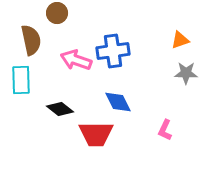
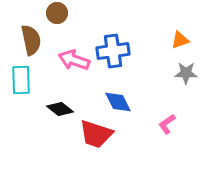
pink arrow: moved 2 px left
pink L-shape: moved 2 px right, 6 px up; rotated 30 degrees clockwise
red trapezoid: rotated 18 degrees clockwise
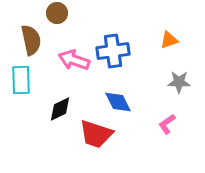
orange triangle: moved 11 px left
gray star: moved 7 px left, 9 px down
black diamond: rotated 64 degrees counterclockwise
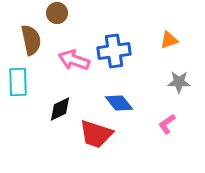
blue cross: moved 1 px right
cyan rectangle: moved 3 px left, 2 px down
blue diamond: moved 1 px right, 1 px down; rotated 12 degrees counterclockwise
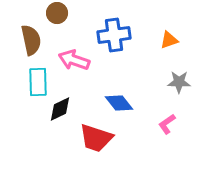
blue cross: moved 16 px up
cyan rectangle: moved 20 px right
red trapezoid: moved 4 px down
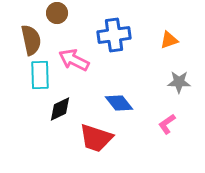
pink arrow: rotated 8 degrees clockwise
cyan rectangle: moved 2 px right, 7 px up
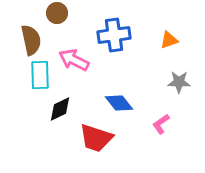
pink L-shape: moved 6 px left
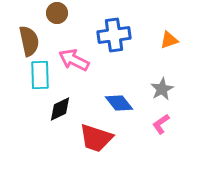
brown semicircle: moved 2 px left, 1 px down
gray star: moved 17 px left, 7 px down; rotated 30 degrees counterclockwise
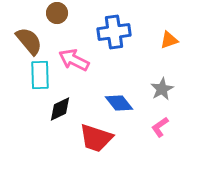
blue cross: moved 3 px up
brown semicircle: rotated 28 degrees counterclockwise
pink L-shape: moved 1 px left, 3 px down
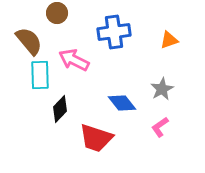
blue diamond: moved 3 px right
black diamond: rotated 20 degrees counterclockwise
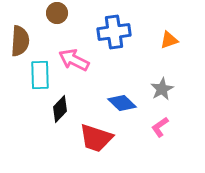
brown semicircle: moved 9 px left; rotated 44 degrees clockwise
blue diamond: rotated 8 degrees counterclockwise
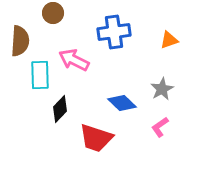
brown circle: moved 4 px left
